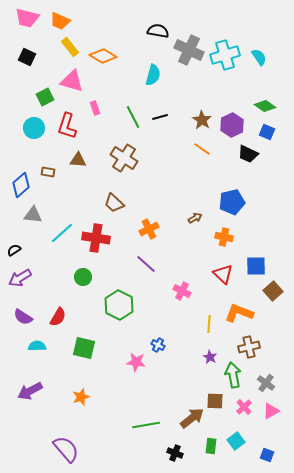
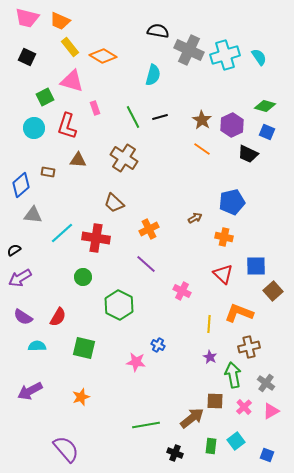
green diamond at (265, 106): rotated 20 degrees counterclockwise
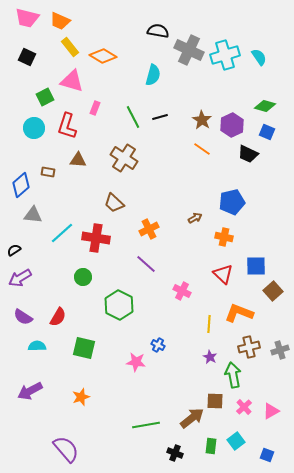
pink rectangle at (95, 108): rotated 40 degrees clockwise
gray cross at (266, 383): moved 14 px right, 33 px up; rotated 36 degrees clockwise
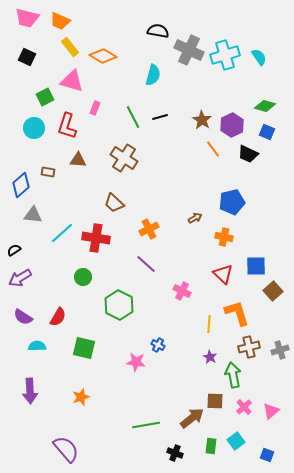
orange line at (202, 149): moved 11 px right; rotated 18 degrees clockwise
orange L-shape at (239, 313): moved 2 px left; rotated 52 degrees clockwise
purple arrow at (30, 391): rotated 65 degrees counterclockwise
pink triangle at (271, 411): rotated 12 degrees counterclockwise
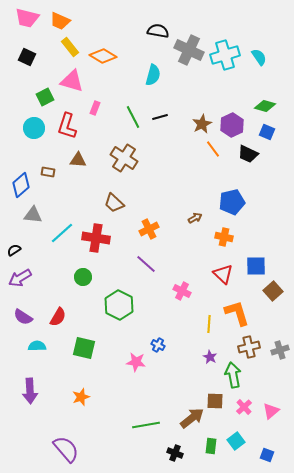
brown star at (202, 120): moved 4 px down; rotated 12 degrees clockwise
